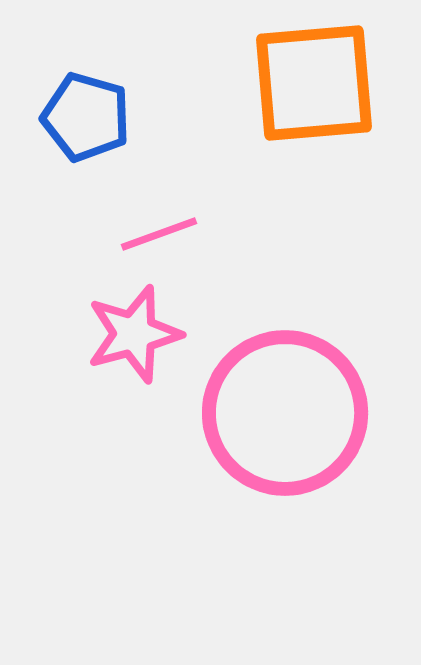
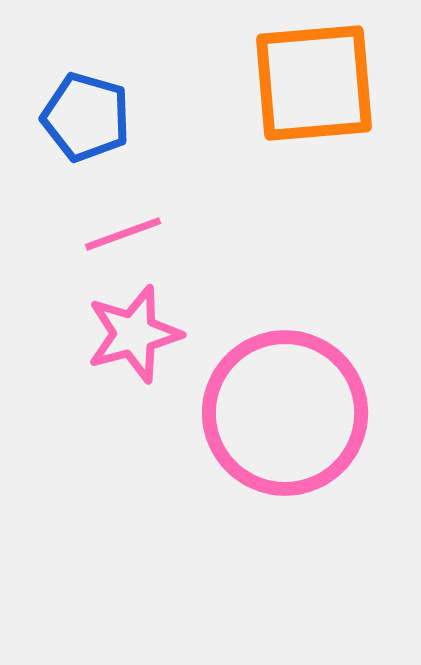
pink line: moved 36 px left
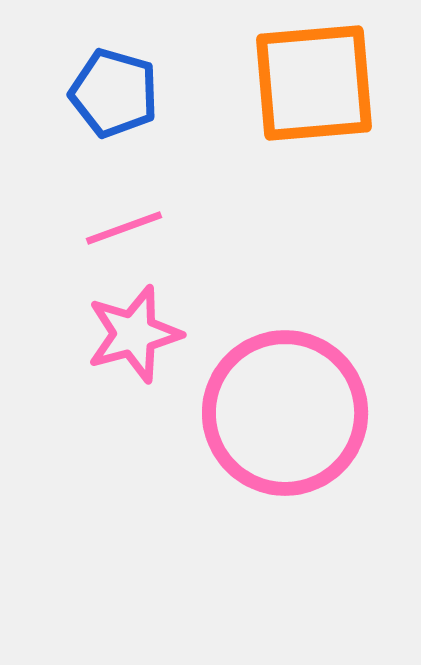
blue pentagon: moved 28 px right, 24 px up
pink line: moved 1 px right, 6 px up
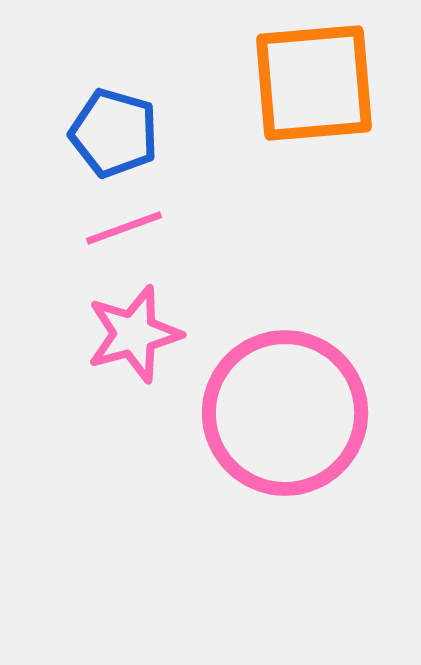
blue pentagon: moved 40 px down
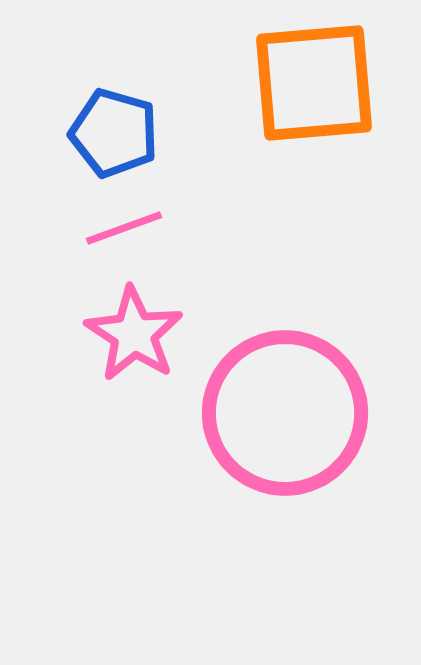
pink star: rotated 24 degrees counterclockwise
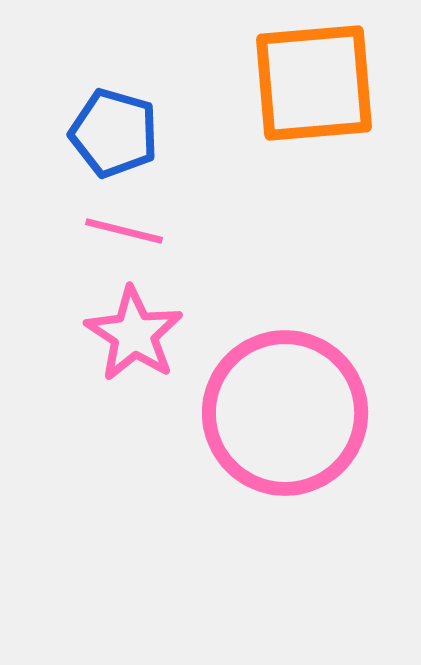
pink line: moved 3 px down; rotated 34 degrees clockwise
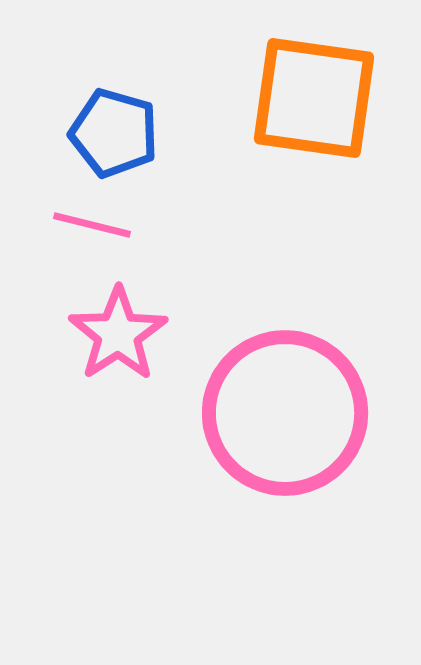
orange square: moved 15 px down; rotated 13 degrees clockwise
pink line: moved 32 px left, 6 px up
pink star: moved 16 px left; rotated 6 degrees clockwise
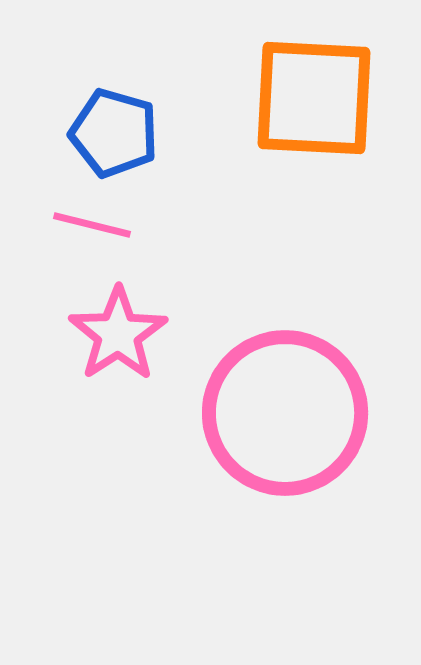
orange square: rotated 5 degrees counterclockwise
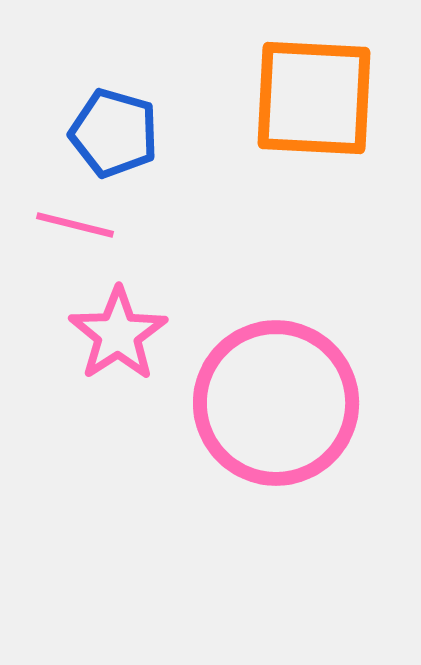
pink line: moved 17 px left
pink circle: moved 9 px left, 10 px up
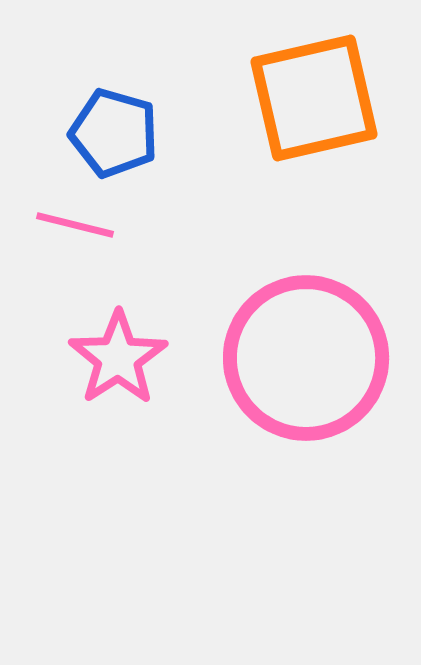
orange square: rotated 16 degrees counterclockwise
pink star: moved 24 px down
pink circle: moved 30 px right, 45 px up
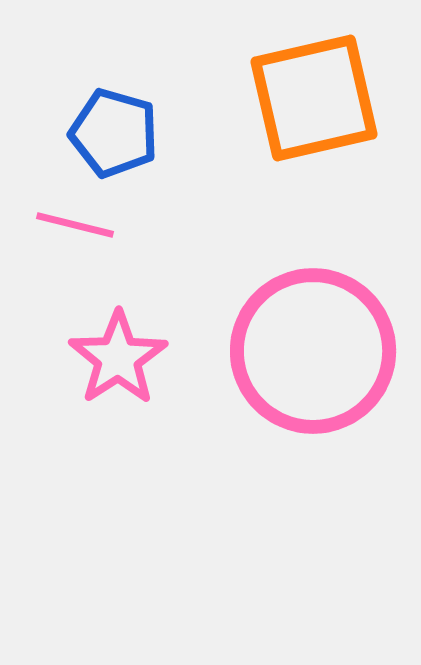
pink circle: moved 7 px right, 7 px up
